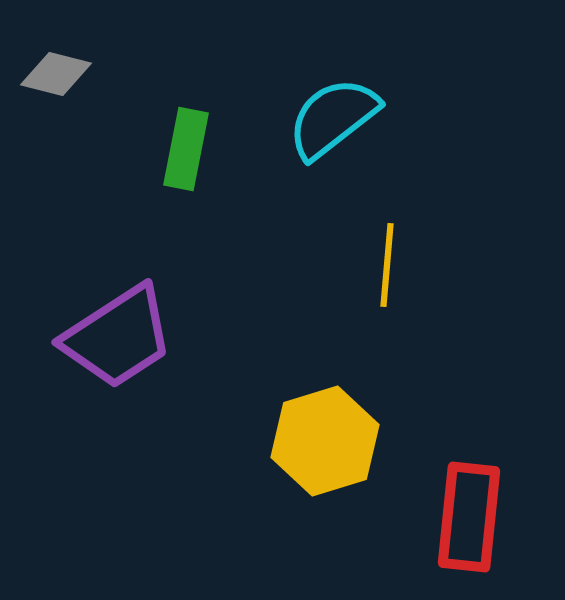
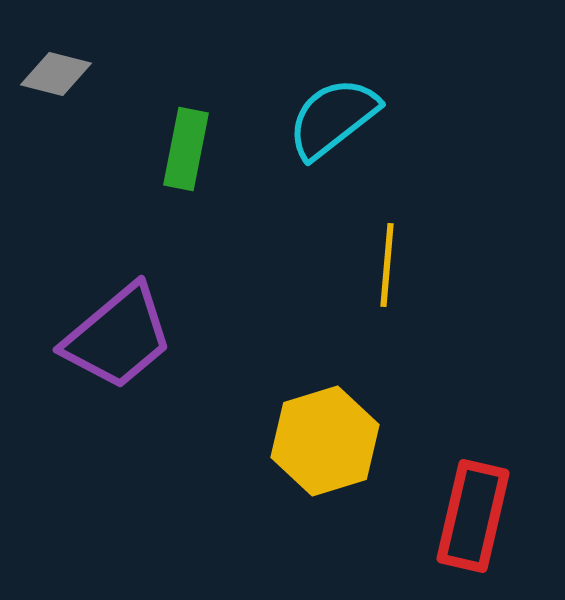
purple trapezoid: rotated 7 degrees counterclockwise
red rectangle: moved 4 px right, 1 px up; rotated 7 degrees clockwise
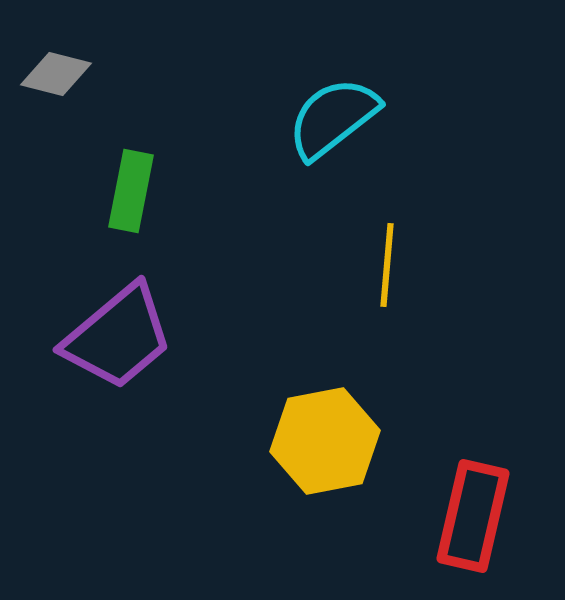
green rectangle: moved 55 px left, 42 px down
yellow hexagon: rotated 6 degrees clockwise
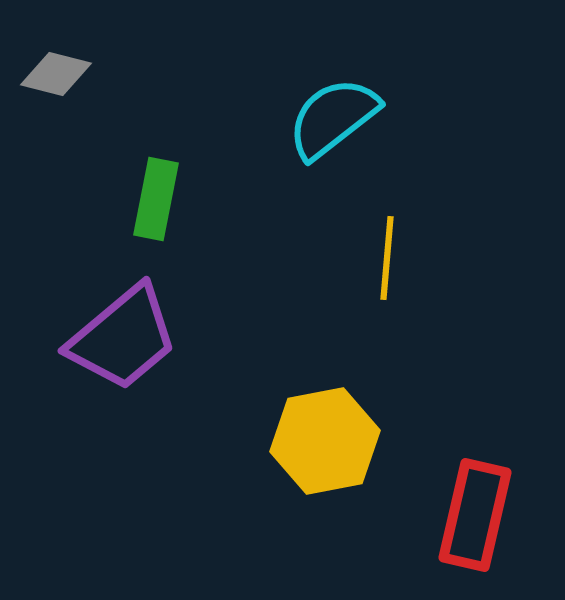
green rectangle: moved 25 px right, 8 px down
yellow line: moved 7 px up
purple trapezoid: moved 5 px right, 1 px down
red rectangle: moved 2 px right, 1 px up
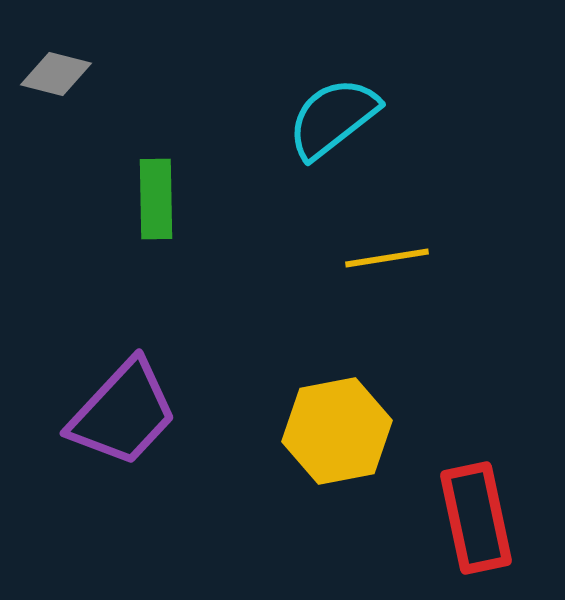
green rectangle: rotated 12 degrees counterclockwise
yellow line: rotated 76 degrees clockwise
purple trapezoid: moved 75 px down; rotated 7 degrees counterclockwise
yellow hexagon: moved 12 px right, 10 px up
red rectangle: moved 1 px right, 3 px down; rotated 25 degrees counterclockwise
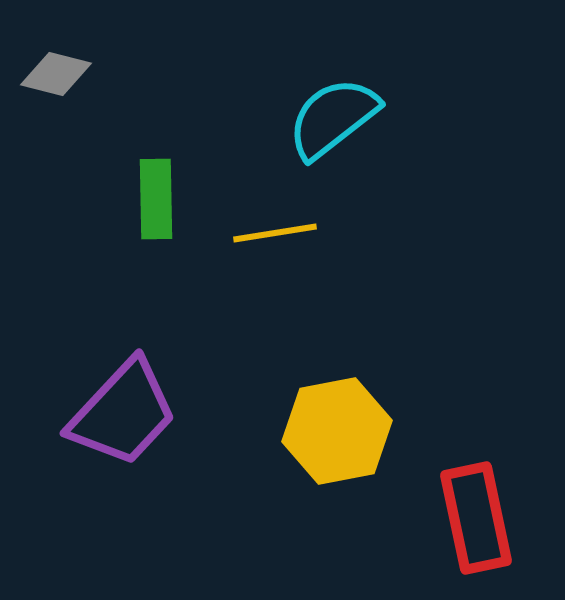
yellow line: moved 112 px left, 25 px up
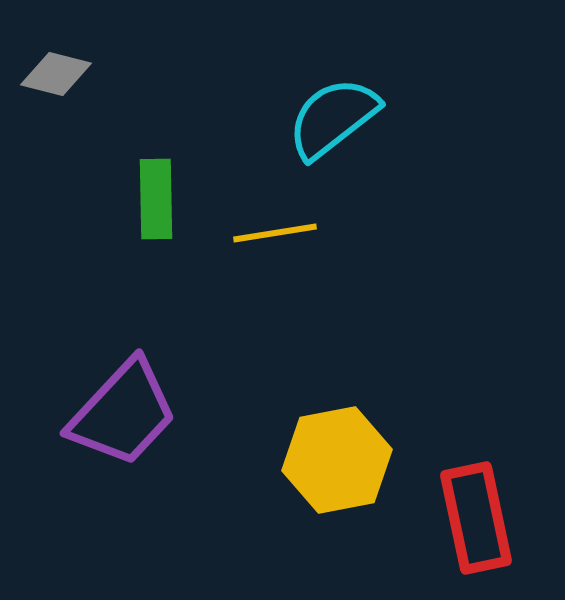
yellow hexagon: moved 29 px down
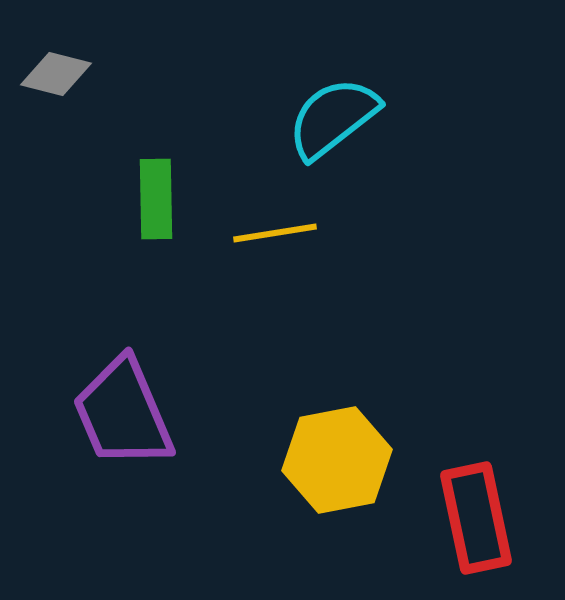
purple trapezoid: rotated 114 degrees clockwise
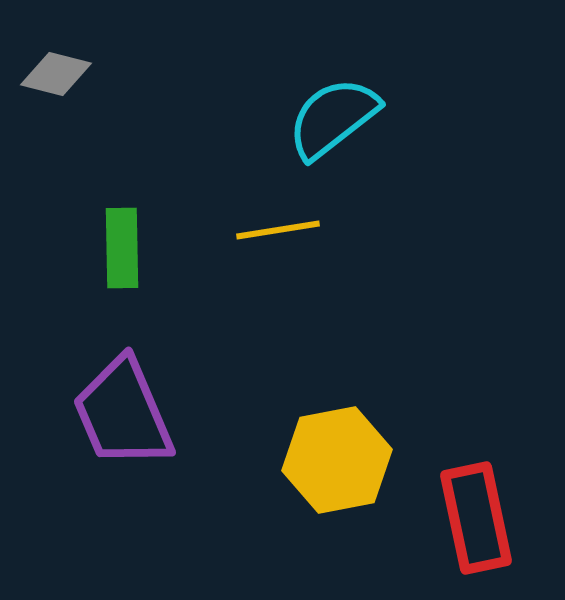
green rectangle: moved 34 px left, 49 px down
yellow line: moved 3 px right, 3 px up
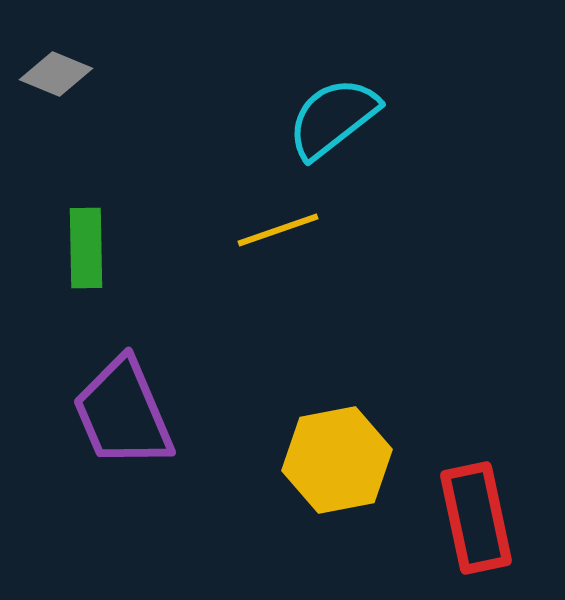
gray diamond: rotated 8 degrees clockwise
yellow line: rotated 10 degrees counterclockwise
green rectangle: moved 36 px left
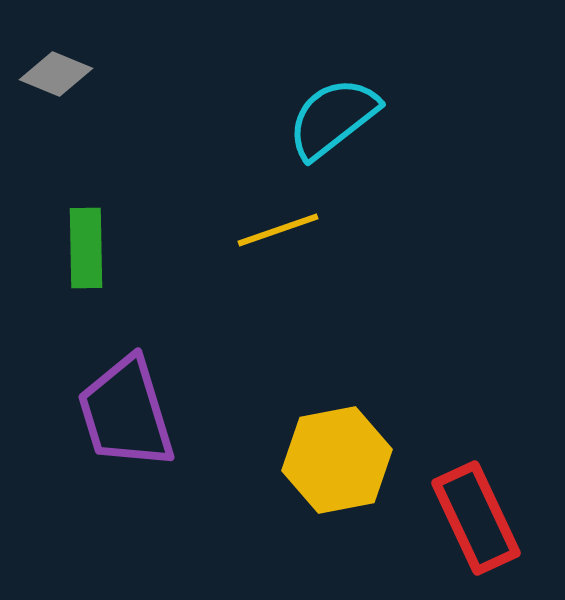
purple trapezoid: moved 3 px right; rotated 6 degrees clockwise
red rectangle: rotated 13 degrees counterclockwise
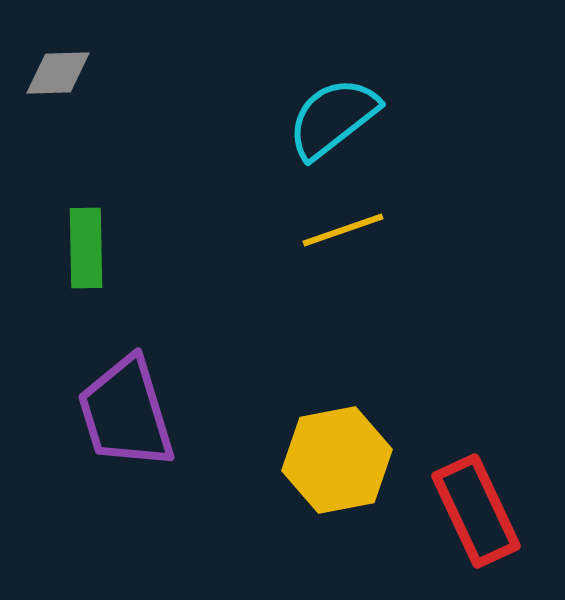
gray diamond: moved 2 px right, 1 px up; rotated 24 degrees counterclockwise
yellow line: moved 65 px right
red rectangle: moved 7 px up
